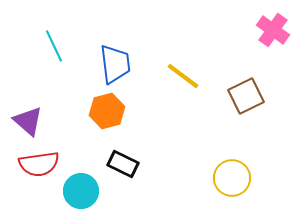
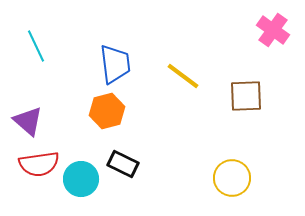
cyan line: moved 18 px left
brown square: rotated 24 degrees clockwise
cyan circle: moved 12 px up
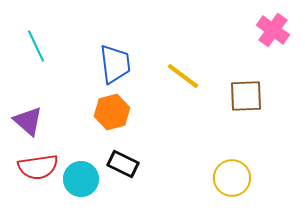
orange hexagon: moved 5 px right, 1 px down
red semicircle: moved 1 px left, 3 px down
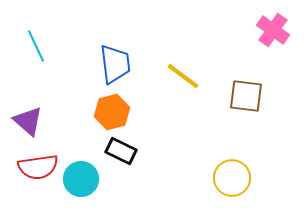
brown square: rotated 9 degrees clockwise
black rectangle: moved 2 px left, 13 px up
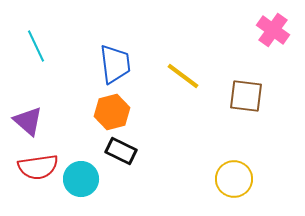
yellow circle: moved 2 px right, 1 px down
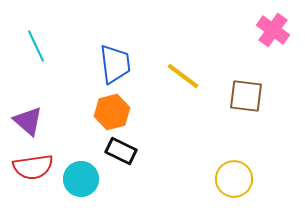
red semicircle: moved 5 px left
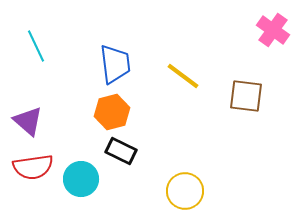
yellow circle: moved 49 px left, 12 px down
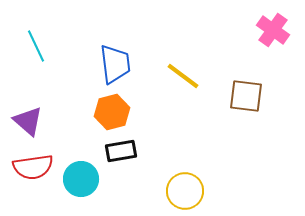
black rectangle: rotated 36 degrees counterclockwise
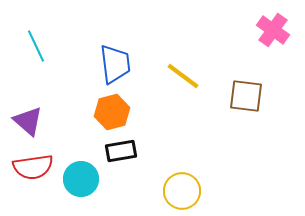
yellow circle: moved 3 px left
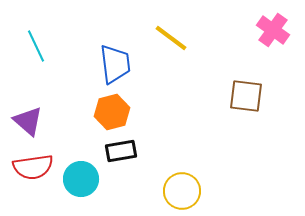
yellow line: moved 12 px left, 38 px up
